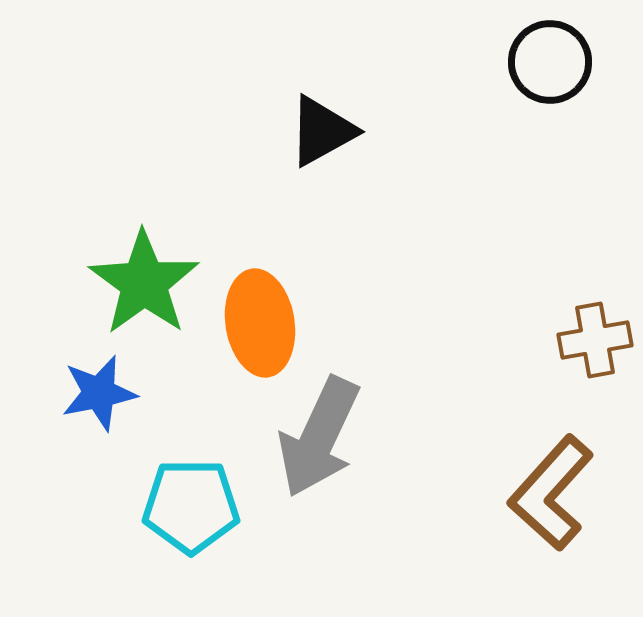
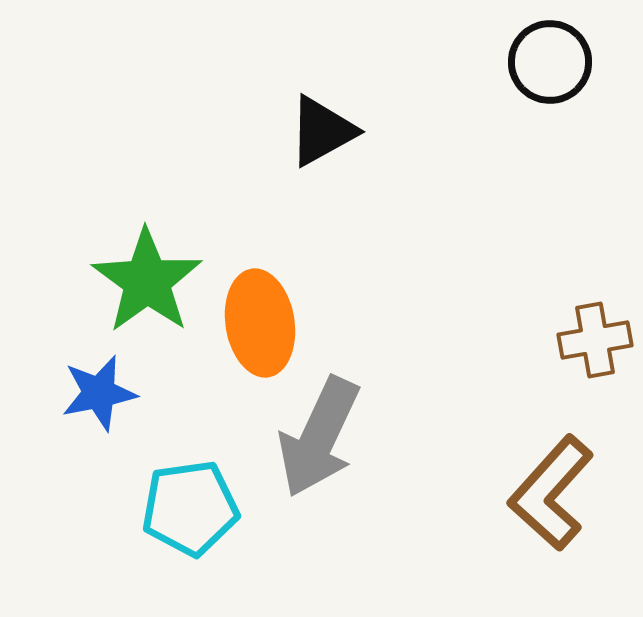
green star: moved 3 px right, 2 px up
cyan pentagon: moved 1 px left, 2 px down; rotated 8 degrees counterclockwise
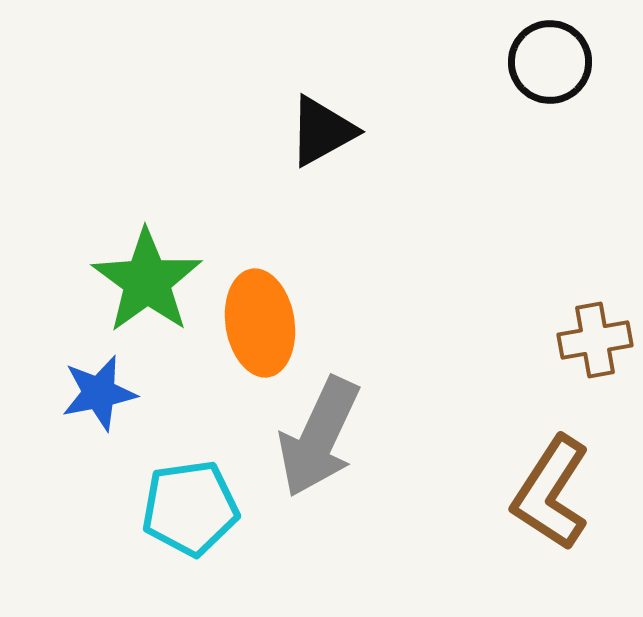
brown L-shape: rotated 9 degrees counterclockwise
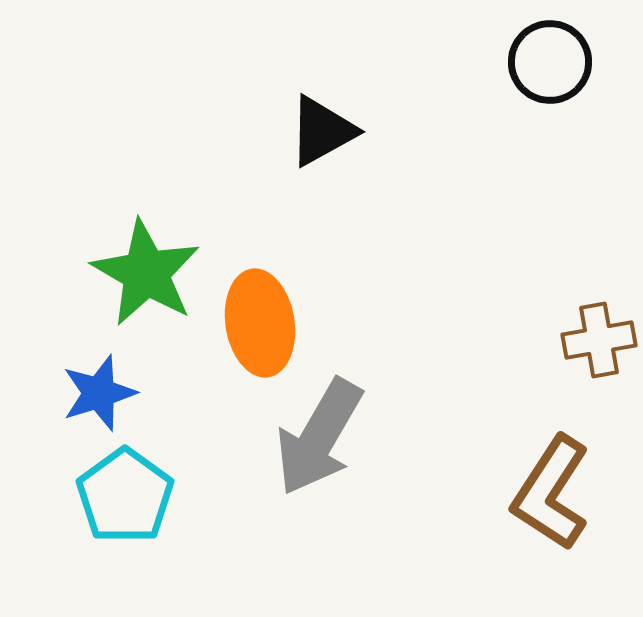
green star: moved 1 px left, 8 px up; rotated 6 degrees counterclockwise
brown cross: moved 4 px right
blue star: rotated 6 degrees counterclockwise
gray arrow: rotated 5 degrees clockwise
cyan pentagon: moved 65 px left, 12 px up; rotated 28 degrees counterclockwise
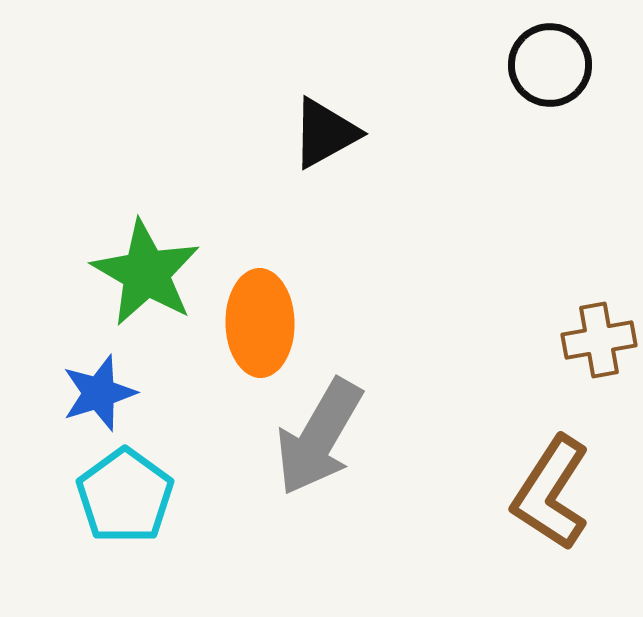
black circle: moved 3 px down
black triangle: moved 3 px right, 2 px down
orange ellipse: rotated 8 degrees clockwise
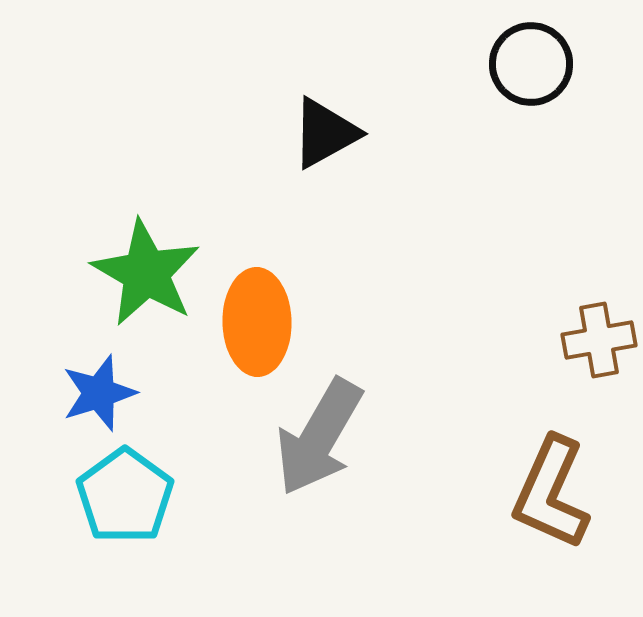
black circle: moved 19 px left, 1 px up
orange ellipse: moved 3 px left, 1 px up
brown L-shape: rotated 9 degrees counterclockwise
